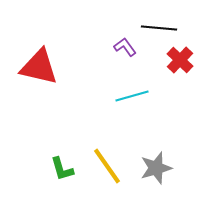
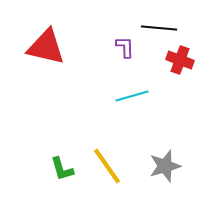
purple L-shape: rotated 35 degrees clockwise
red cross: rotated 24 degrees counterclockwise
red triangle: moved 7 px right, 20 px up
gray star: moved 9 px right, 2 px up
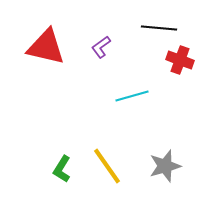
purple L-shape: moved 24 px left; rotated 125 degrees counterclockwise
green L-shape: rotated 48 degrees clockwise
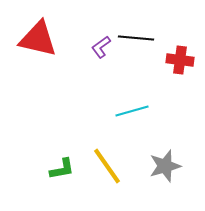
black line: moved 23 px left, 10 px down
red triangle: moved 8 px left, 8 px up
red cross: rotated 12 degrees counterclockwise
cyan line: moved 15 px down
green L-shape: rotated 132 degrees counterclockwise
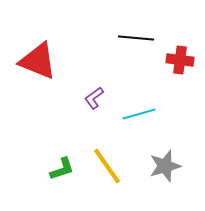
red triangle: moved 22 px down; rotated 9 degrees clockwise
purple L-shape: moved 7 px left, 51 px down
cyan line: moved 7 px right, 3 px down
green L-shape: rotated 8 degrees counterclockwise
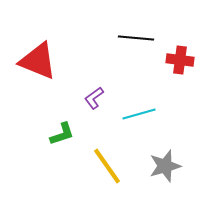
green L-shape: moved 35 px up
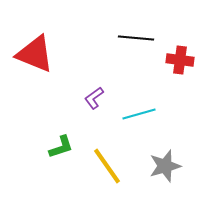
red triangle: moved 3 px left, 7 px up
green L-shape: moved 1 px left, 13 px down
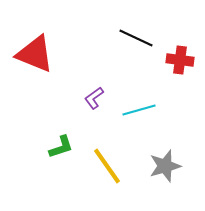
black line: rotated 20 degrees clockwise
cyan line: moved 4 px up
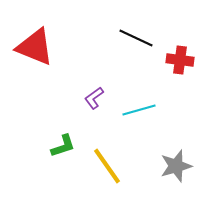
red triangle: moved 7 px up
green L-shape: moved 2 px right, 1 px up
gray star: moved 11 px right
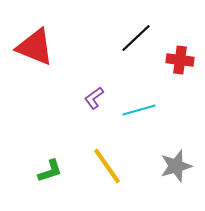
black line: rotated 68 degrees counterclockwise
green L-shape: moved 13 px left, 25 px down
